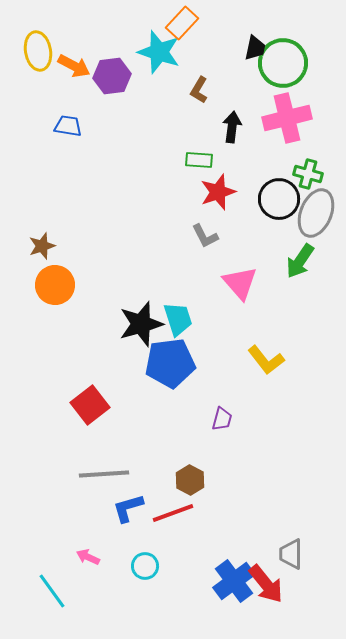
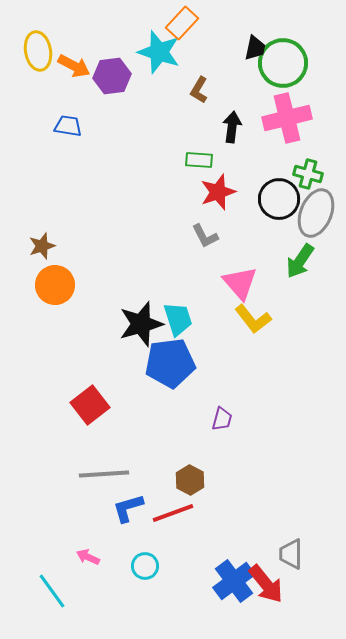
yellow L-shape: moved 13 px left, 41 px up
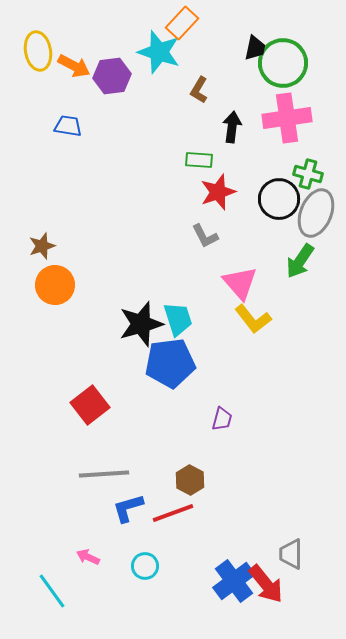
pink cross: rotated 6 degrees clockwise
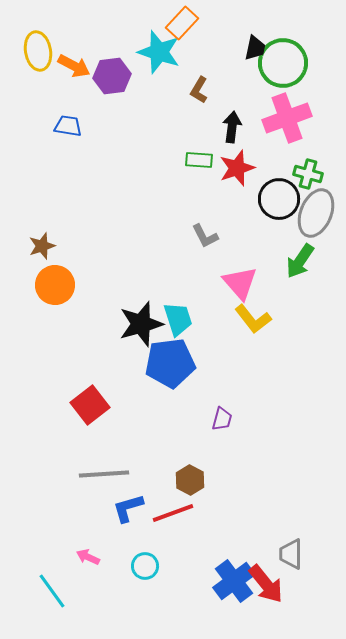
pink cross: rotated 12 degrees counterclockwise
red star: moved 19 px right, 24 px up
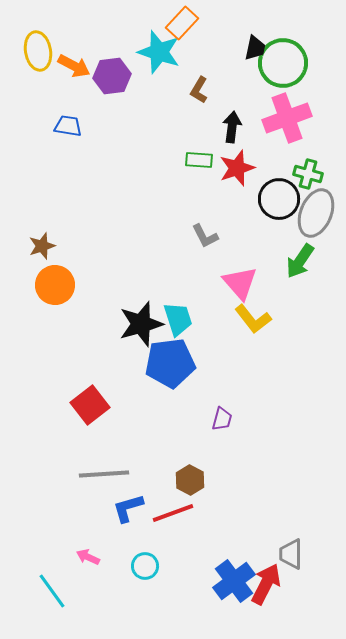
red arrow: rotated 114 degrees counterclockwise
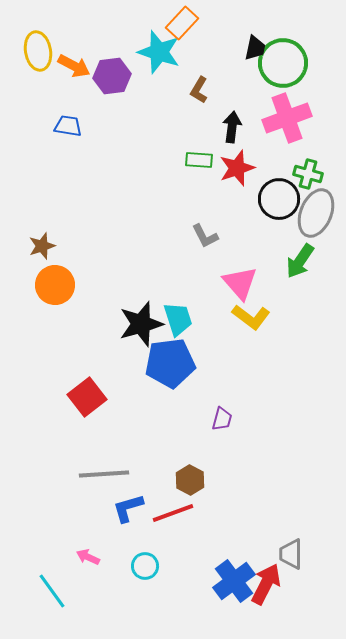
yellow L-shape: moved 2 px left, 2 px up; rotated 15 degrees counterclockwise
red square: moved 3 px left, 8 px up
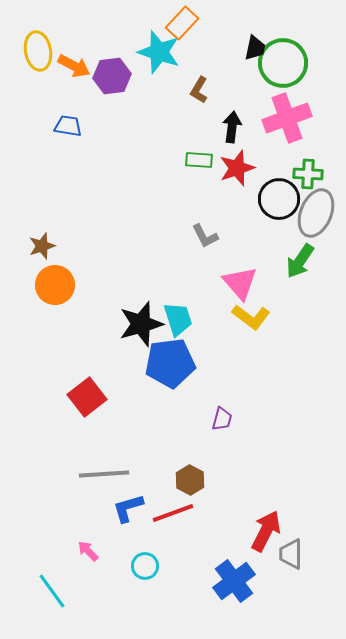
green cross: rotated 12 degrees counterclockwise
pink arrow: moved 6 px up; rotated 20 degrees clockwise
red arrow: moved 53 px up
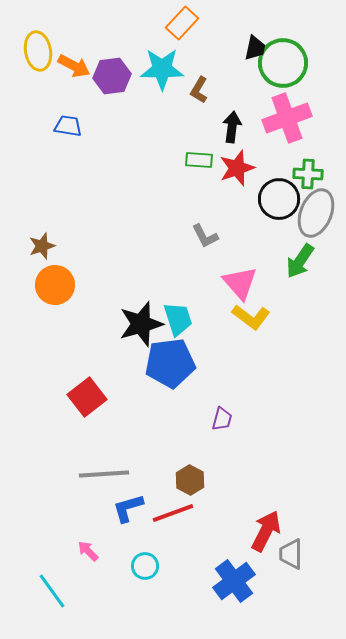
cyan star: moved 3 px right, 17 px down; rotated 18 degrees counterclockwise
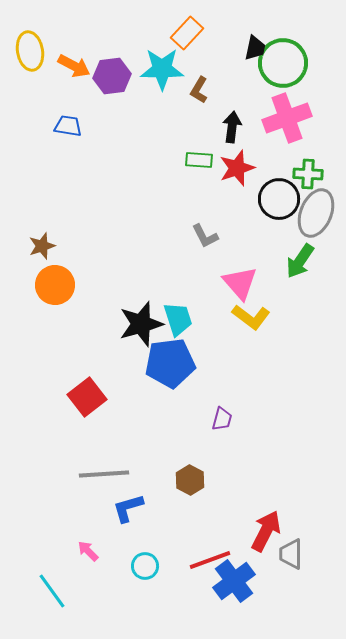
orange rectangle: moved 5 px right, 10 px down
yellow ellipse: moved 8 px left
red line: moved 37 px right, 47 px down
